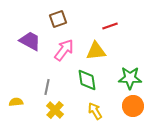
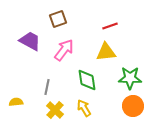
yellow triangle: moved 10 px right, 1 px down
yellow arrow: moved 11 px left, 3 px up
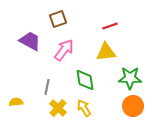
green diamond: moved 2 px left
yellow cross: moved 3 px right, 2 px up
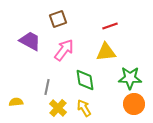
orange circle: moved 1 px right, 2 px up
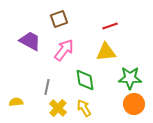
brown square: moved 1 px right
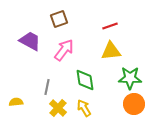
yellow triangle: moved 5 px right, 1 px up
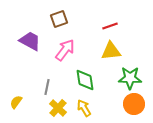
pink arrow: moved 1 px right
yellow semicircle: rotated 48 degrees counterclockwise
